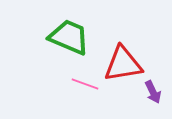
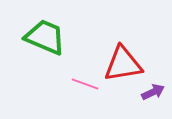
green trapezoid: moved 24 px left
purple arrow: rotated 90 degrees counterclockwise
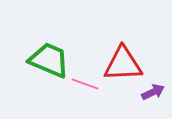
green trapezoid: moved 4 px right, 23 px down
red triangle: rotated 6 degrees clockwise
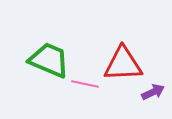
pink line: rotated 8 degrees counterclockwise
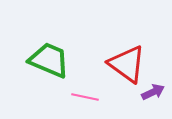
red triangle: moved 4 px right; rotated 39 degrees clockwise
pink line: moved 13 px down
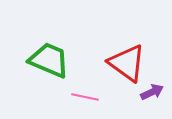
red triangle: moved 1 px up
purple arrow: moved 1 px left
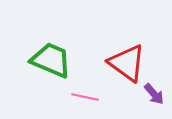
green trapezoid: moved 2 px right
purple arrow: moved 2 px right, 2 px down; rotated 75 degrees clockwise
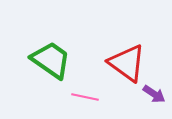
green trapezoid: rotated 12 degrees clockwise
purple arrow: rotated 15 degrees counterclockwise
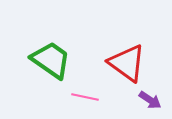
purple arrow: moved 4 px left, 6 px down
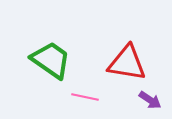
red triangle: rotated 27 degrees counterclockwise
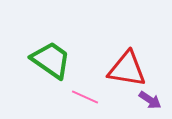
red triangle: moved 6 px down
pink line: rotated 12 degrees clockwise
